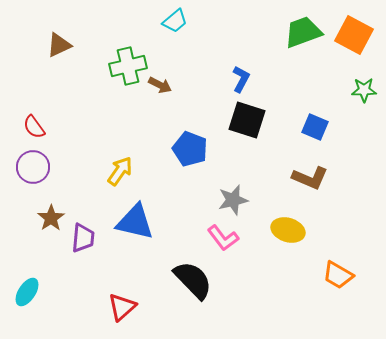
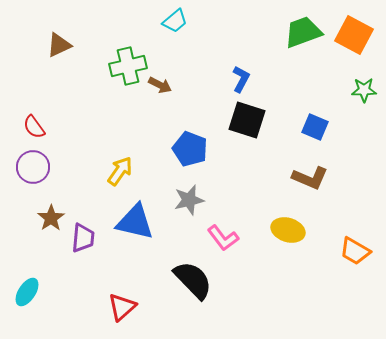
gray star: moved 44 px left
orange trapezoid: moved 17 px right, 24 px up
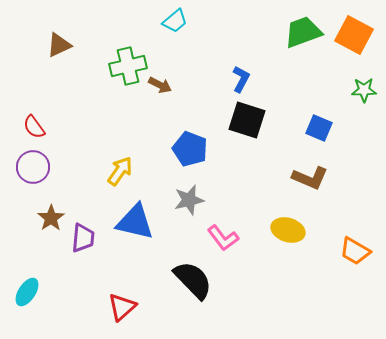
blue square: moved 4 px right, 1 px down
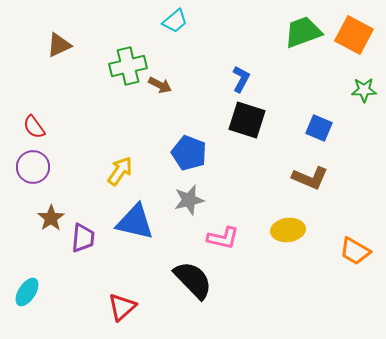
blue pentagon: moved 1 px left, 4 px down
yellow ellipse: rotated 24 degrees counterclockwise
pink L-shape: rotated 40 degrees counterclockwise
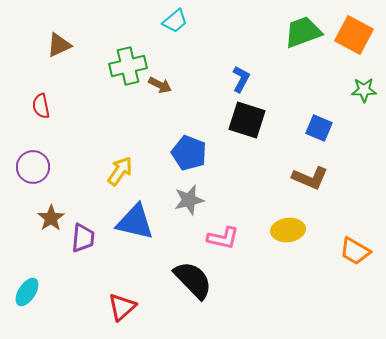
red semicircle: moved 7 px right, 21 px up; rotated 25 degrees clockwise
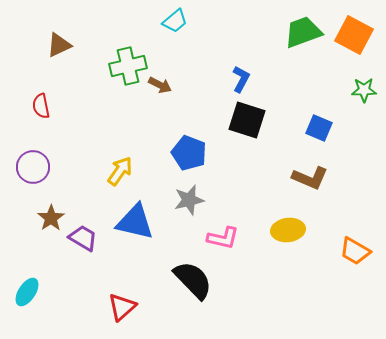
purple trapezoid: rotated 64 degrees counterclockwise
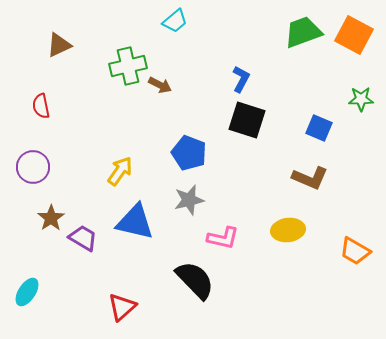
green star: moved 3 px left, 9 px down
black semicircle: moved 2 px right
